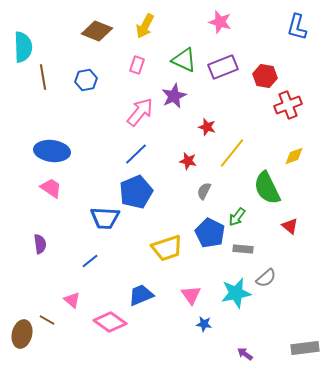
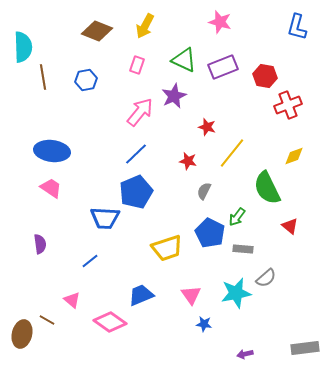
purple arrow at (245, 354): rotated 49 degrees counterclockwise
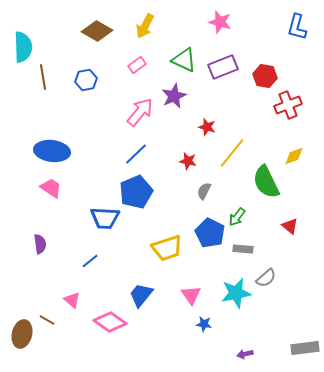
brown diamond at (97, 31): rotated 8 degrees clockwise
pink rectangle at (137, 65): rotated 36 degrees clockwise
green semicircle at (267, 188): moved 1 px left, 6 px up
blue trapezoid at (141, 295): rotated 28 degrees counterclockwise
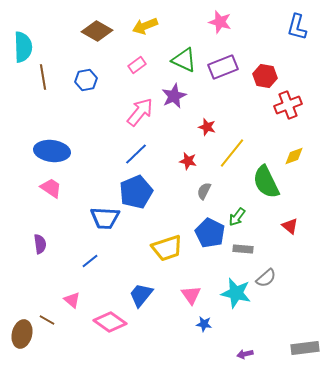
yellow arrow at (145, 26): rotated 40 degrees clockwise
cyan star at (236, 293): rotated 24 degrees clockwise
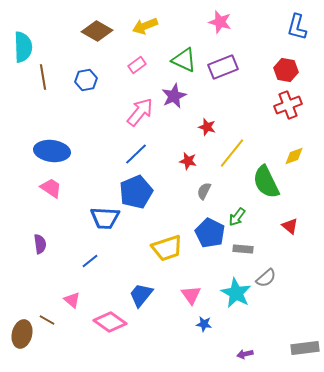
red hexagon at (265, 76): moved 21 px right, 6 px up
cyan star at (236, 293): rotated 16 degrees clockwise
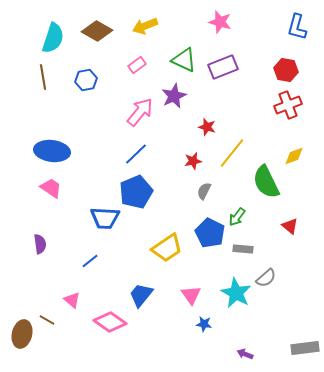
cyan semicircle at (23, 47): moved 30 px right, 9 px up; rotated 20 degrees clockwise
red star at (188, 161): moved 5 px right; rotated 24 degrees counterclockwise
yellow trapezoid at (167, 248): rotated 16 degrees counterclockwise
purple arrow at (245, 354): rotated 35 degrees clockwise
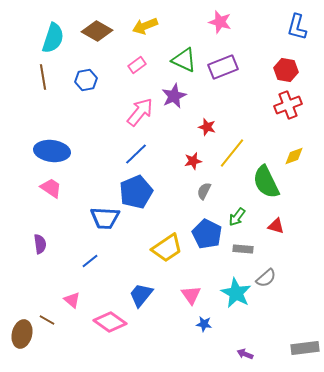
red triangle at (290, 226): moved 14 px left; rotated 24 degrees counterclockwise
blue pentagon at (210, 233): moved 3 px left, 1 px down
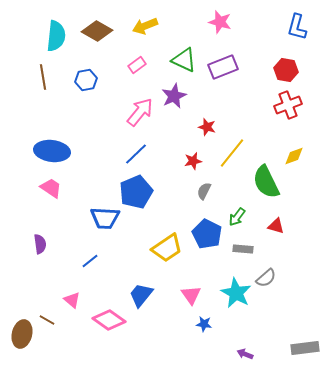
cyan semicircle at (53, 38): moved 3 px right, 2 px up; rotated 12 degrees counterclockwise
pink diamond at (110, 322): moved 1 px left, 2 px up
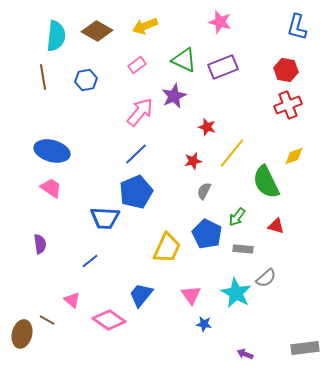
blue ellipse at (52, 151): rotated 8 degrees clockwise
yellow trapezoid at (167, 248): rotated 32 degrees counterclockwise
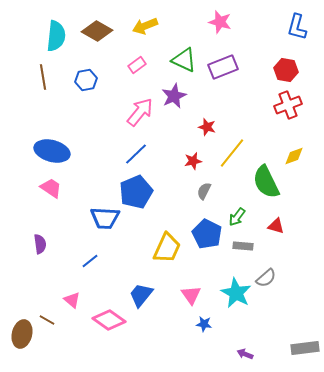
gray rectangle at (243, 249): moved 3 px up
